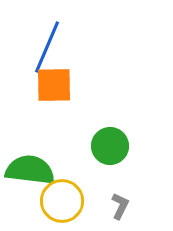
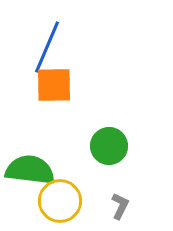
green circle: moved 1 px left
yellow circle: moved 2 px left
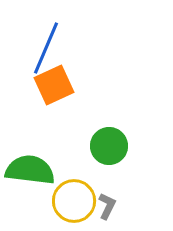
blue line: moved 1 px left, 1 px down
orange square: rotated 24 degrees counterclockwise
yellow circle: moved 14 px right
gray L-shape: moved 13 px left
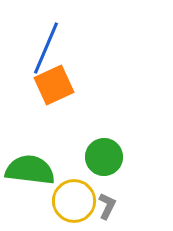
green circle: moved 5 px left, 11 px down
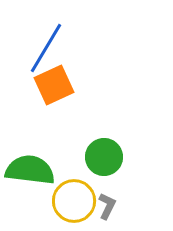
blue line: rotated 8 degrees clockwise
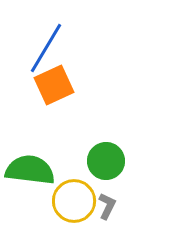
green circle: moved 2 px right, 4 px down
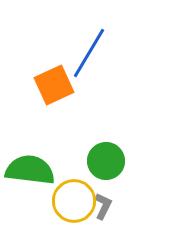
blue line: moved 43 px right, 5 px down
gray L-shape: moved 4 px left
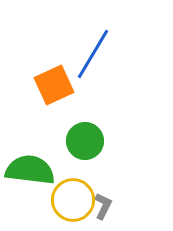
blue line: moved 4 px right, 1 px down
green circle: moved 21 px left, 20 px up
yellow circle: moved 1 px left, 1 px up
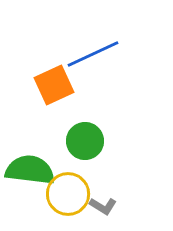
blue line: rotated 34 degrees clockwise
yellow circle: moved 5 px left, 6 px up
gray L-shape: rotated 96 degrees clockwise
